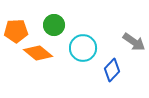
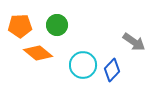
green circle: moved 3 px right
orange pentagon: moved 4 px right, 5 px up
cyan circle: moved 17 px down
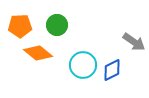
blue diamond: rotated 20 degrees clockwise
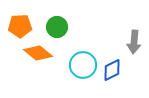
green circle: moved 2 px down
gray arrow: rotated 60 degrees clockwise
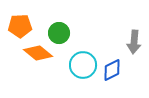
green circle: moved 2 px right, 6 px down
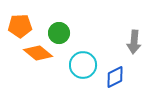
blue diamond: moved 3 px right, 7 px down
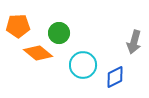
orange pentagon: moved 2 px left
gray arrow: rotated 10 degrees clockwise
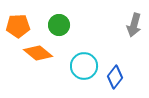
green circle: moved 8 px up
gray arrow: moved 17 px up
cyan circle: moved 1 px right, 1 px down
blue diamond: rotated 25 degrees counterclockwise
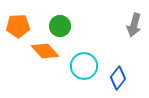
green circle: moved 1 px right, 1 px down
orange diamond: moved 7 px right, 2 px up; rotated 8 degrees clockwise
blue diamond: moved 3 px right, 1 px down
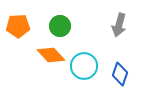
gray arrow: moved 15 px left
orange diamond: moved 6 px right, 4 px down
blue diamond: moved 2 px right, 4 px up; rotated 20 degrees counterclockwise
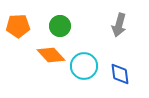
blue diamond: rotated 25 degrees counterclockwise
